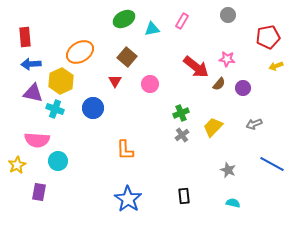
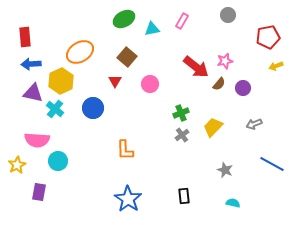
pink star: moved 2 px left, 2 px down; rotated 21 degrees counterclockwise
cyan cross: rotated 18 degrees clockwise
gray star: moved 3 px left
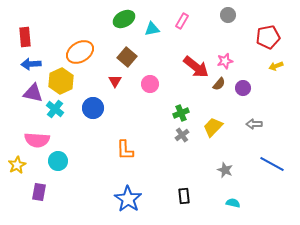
gray arrow: rotated 21 degrees clockwise
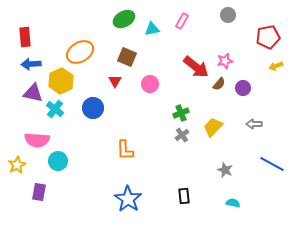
brown square: rotated 18 degrees counterclockwise
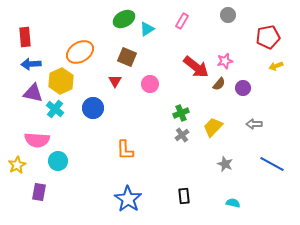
cyan triangle: moved 5 px left; rotated 21 degrees counterclockwise
gray star: moved 6 px up
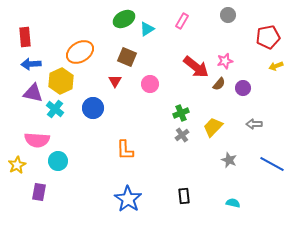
gray star: moved 4 px right, 4 px up
